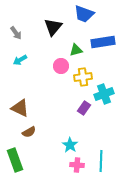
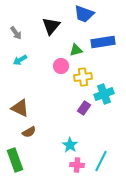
black triangle: moved 2 px left, 1 px up
cyan line: rotated 25 degrees clockwise
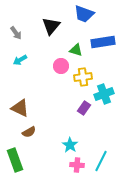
green triangle: rotated 32 degrees clockwise
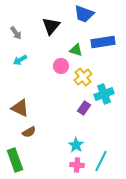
yellow cross: rotated 30 degrees counterclockwise
cyan star: moved 6 px right
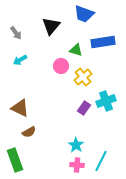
cyan cross: moved 2 px right, 7 px down
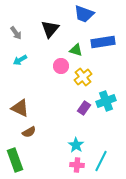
black triangle: moved 1 px left, 3 px down
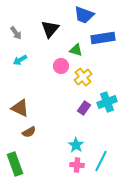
blue trapezoid: moved 1 px down
blue rectangle: moved 4 px up
cyan cross: moved 1 px right, 1 px down
green rectangle: moved 4 px down
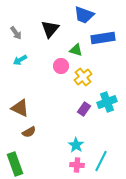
purple rectangle: moved 1 px down
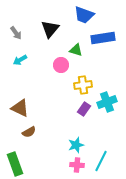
pink circle: moved 1 px up
yellow cross: moved 8 px down; rotated 30 degrees clockwise
cyan star: rotated 21 degrees clockwise
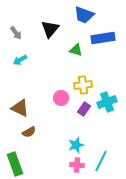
pink circle: moved 33 px down
